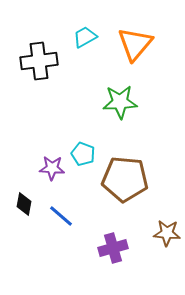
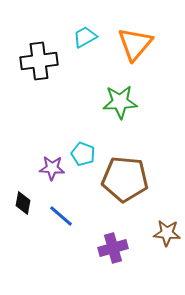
black diamond: moved 1 px left, 1 px up
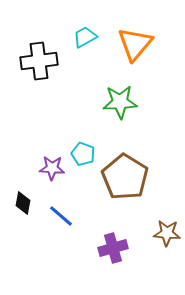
brown pentagon: moved 2 px up; rotated 27 degrees clockwise
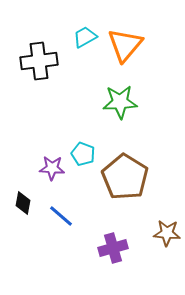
orange triangle: moved 10 px left, 1 px down
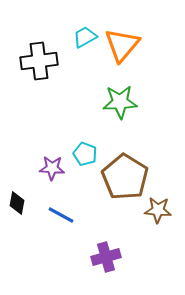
orange triangle: moved 3 px left
cyan pentagon: moved 2 px right
black diamond: moved 6 px left
blue line: moved 1 px up; rotated 12 degrees counterclockwise
brown star: moved 9 px left, 23 px up
purple cross: moved 7 px left, 9 px down
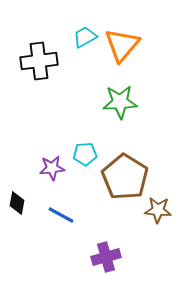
cyan pentagon: rotated 25 degrees counterclockwise
purple star: rotated 10 degrees counterclockwise
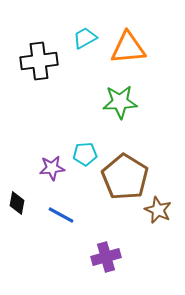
cyan trapezoid: moved 1 px down
orange triangle: moved 6 px right, 3 px down; rotated 45 degrees clockwise
brown star: rotated 20 degrees clockwise
